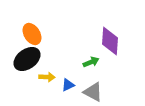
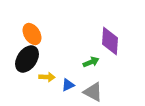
black ellipse: rotated 20 degrees counterclockwise
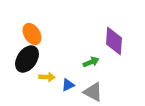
purple diamond: moved 4 px right
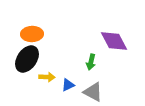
orange ellipse: rotated 60 degrees counterclockwise
purple diamond: rotated 32 degrees counterclockwise
green arrow: rotated 126 degrees clockwise
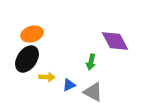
orange ellipse: rotated 15 degrees counterclockwise
purple diamond: moved 1 px right
blue triangle: moved 1 px right
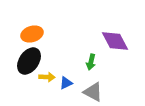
black ellipse: moved 2 px right, 2 px down
blue triangle: moved 3 px left, 2 px up
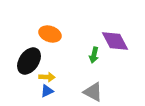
orange ellipse: moved 18 px right; rotated 35 degrees clockwise
green arrow: moved 3 px right, 7 px up
blue triangle: moved 19 px left, 8 px down
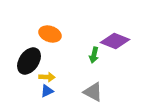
purple diamond: rotated 40 degrees counterclockwise
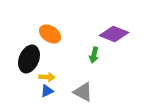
orange ellipse: rotated 15 degrees clockwise
purple diamond: moved 1 px left, 7 px up
black ellipse: moved 2 px up; rotated 12 degrees counterclockwise
gray triangle: moved 10 px left
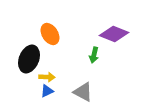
orange ellipse: rotated 25 degrees clockwise
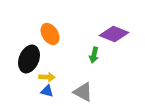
blue triangle: rotated 40 degrees clockwise
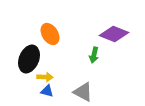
yellow arrow: moved 2 px left
